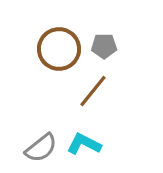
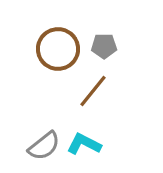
brown circle: moved 1 px left
gray semicircle: moved 3 px right, 2 px up
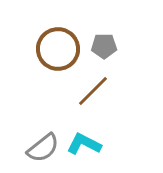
brown line: rotated 6 degrees clockwise
gray semicircle: moved 1 px left, 2 px down
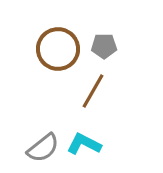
brown line: rotated 15 degrees counterclockwise
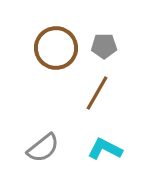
brown circle: moved 2 px left, 1 px up
brown line: moved 4 px right, 2 px down
cyan L-shape: moved 21 px right, 5 px down
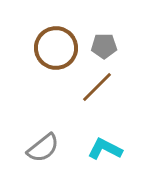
brown line: moved 6 px up; rotated 15 degrees clockwise
